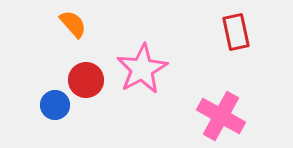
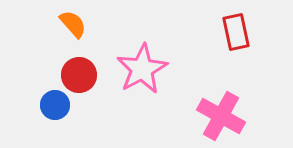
red circle: moved 7 px left, 5 px up
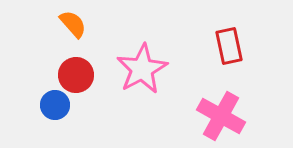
red rectangle: moved 7 px left, 14 px down
red circle: moved 3 px left
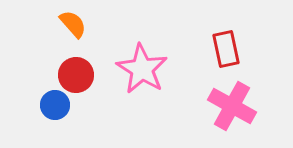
red rectangle: moved 3 px left, 3 px down
pink star: rotated 12 degrees counterclockwise
pink cross: moved 11 px right, 10 px up
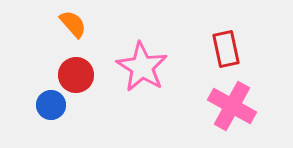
pink star: moved 2 px up
blue circle: moved 4 px left
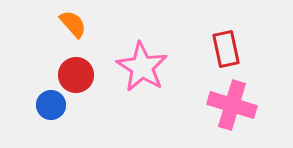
pink cross: moved 1 px up; rotated 12 degrees counterclockwise
